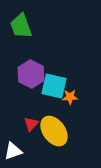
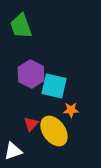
orange star: moved 1 px right, 13 px down
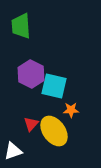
green trapezoid: rotated 16 degrees clockwise
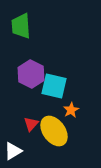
orange star: rotated 28 degrees counterclockwise
white triangle: rotated 12 degrees counterclockwise
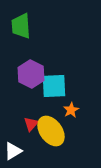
cyan square: rotated 16 degrees counterclockwise
yellow ellipse: moved 3 px left
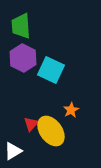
purple hexagon: moved 8 px left, 16 px up
cyan square: moved 3 px left, 16 px up; rotated 28 degrees clockwise
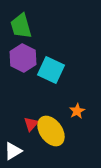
green trapezoid: rotated 12 degrees counterclockwise
orange star: moved 6 px right, 1 px down
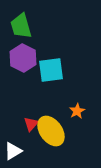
cyan square: rotated 32 degrees counterclockwise
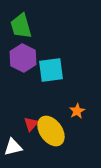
white triangle: moved 4 px up; rotated 18 degrees clockwise
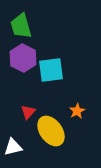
red triangle: moved 3 px left, 12 px up
